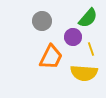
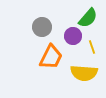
gray circle: moved 6 px down
purple circle: moved 1 px up
yellow line: moved 1 px right, 2 px up
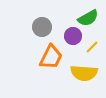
green semicircle: rotated 20 degrees clockwise
yellow line: rotated 64 degrees clockwise
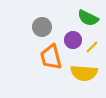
green semicircle: rotated 55 degrees clockwise
purple circle: moved 4 px down
orange trapezoid: rotated 140 degrees clockwise
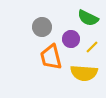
purple circle: moved 2 px left, 1 px up
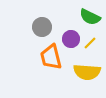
green semicircle: moved 2 px right, 1 px up
yellow line: moved 2 px left, 4 px up
yellow semicircle: moved 3 px right, 1 px up
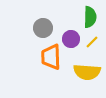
green semicircle: rotated 115 degrees counterclockwise
gray circle: moved 1 px right, 1 px down
yellow line: moved 2 px right, 1 px up
orange trapezoid: rotated 12 degrees clockwise
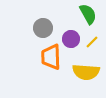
green semicircle: moved 2 px left, 3 px up; rotated 30 degrees counterclockwise
yellow semicircle: moved 1 px left
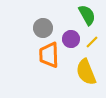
green semicircle: moved 1 px left, 1 px down
orange trapezoid: moved 2 px left, 2 px up
yellow semicircle: rotated 64 degrees clockwise
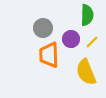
green semicircle: rotated 30 degrees clockwise
